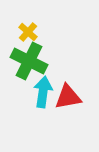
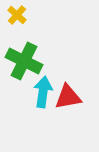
yellow cross: moved 11 px left, 17 px up
green cross: moved 5 px left
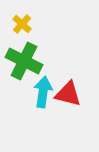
yellow cross: moved 5 px right, 9 px down
red triangle: moved 3 px up; rotated 24 degrees clockwise
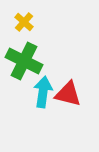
yellow cross: moved 2 px right, 2 px up
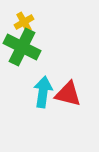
yellow cross: rotated 18 degrees clockwise
green cross: moved 2 px left, 14 px up
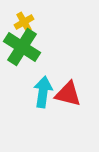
green cross: rotated 6 degrees clockwise
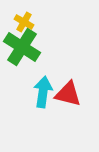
yellow cross: rotated 30 degrees counterclockwise
